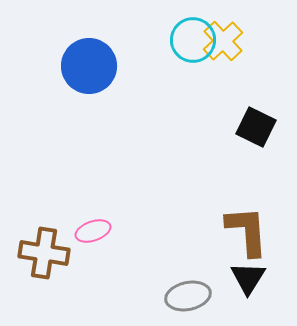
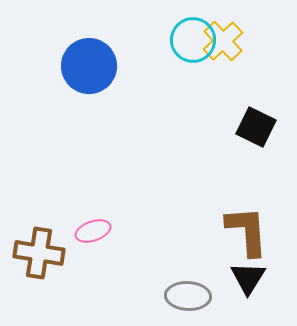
brown cross: moved 5 px left
gray ellipse: rotated 15 degrees clockwise
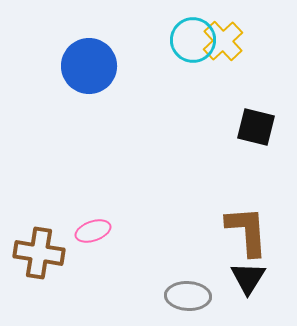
black square: rotated 12 degrees counterclockwise
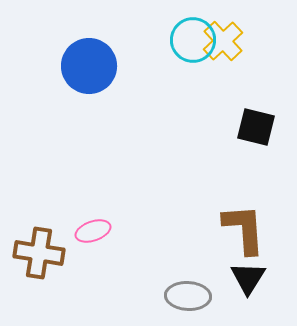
brown L-shape: moved 3 px left, 2 px up
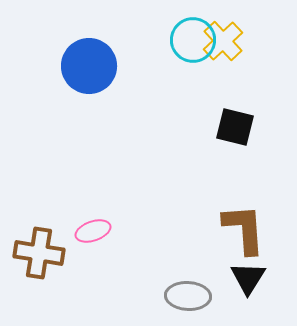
black square: moved 21 px left
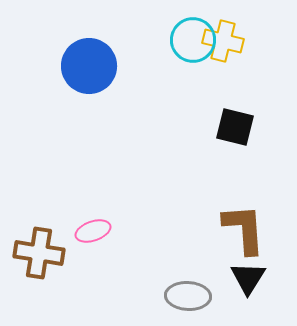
yellow cross: rotated 33 degrees counterclockwise
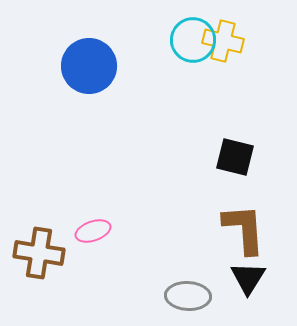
black square: moved 30 px down
